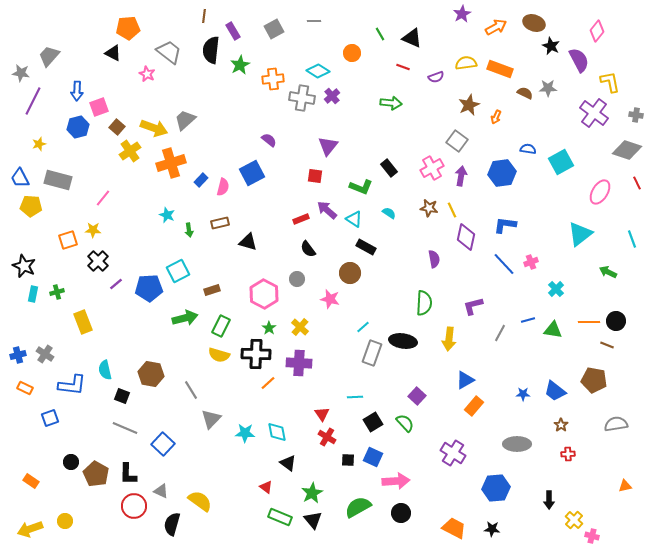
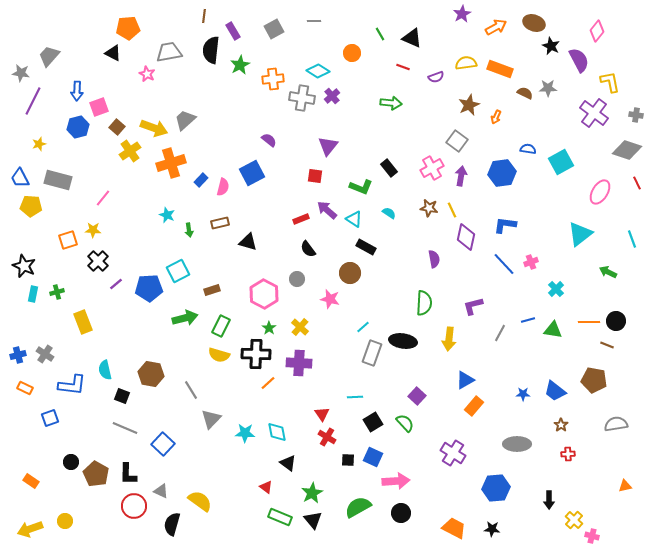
gray trapezoid at (169, 52): rotated 48 degrees counterclockwise
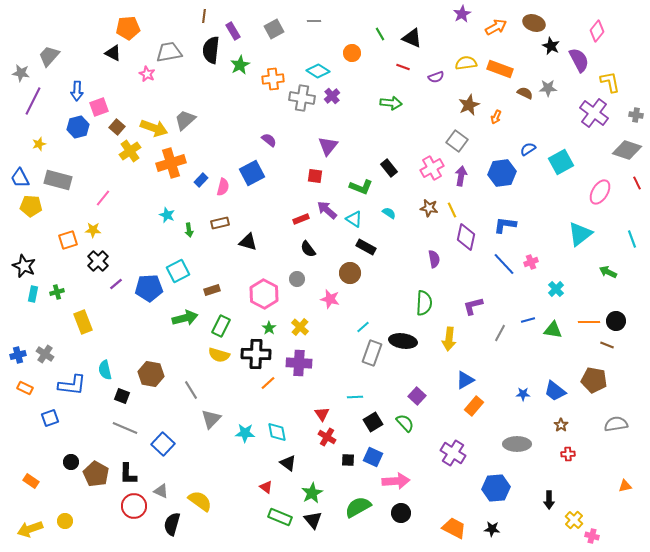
blue semicircle at (528, 149): rotated 42 degrees counterclockwise
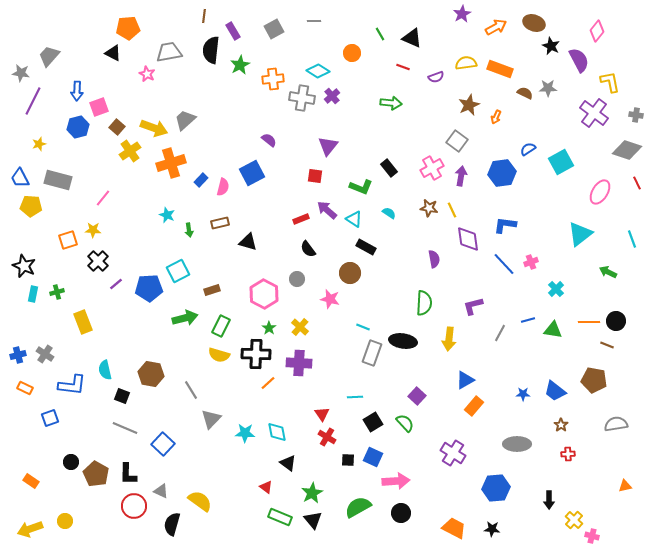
purple diamond at (466, 237): moved 2 px right, 2 px down; rotated 20 degrees counterclockwise
cyan line at (363, 327): rotated 64 degrees clockwise
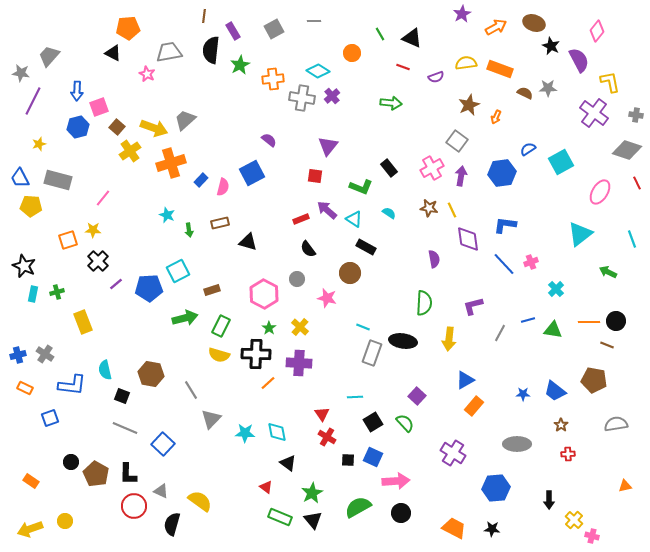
pink star at (330, 299): moved 3 px left, 1 px up
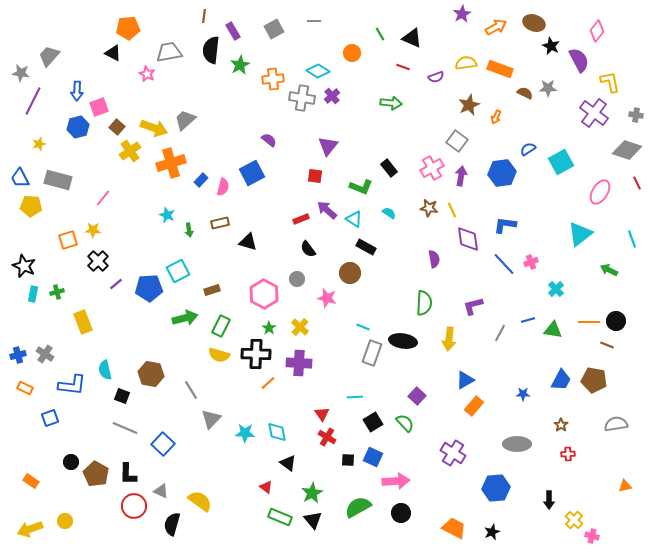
green arrow at (608, 272): moved 1 px right, 2 px up
blue trapezoid at (555, 391): moved 6 px right, 11 px up; rotated 100 degrees counterclockwise
black star at (492, 529): moved 3 px down; rotated 28 degrees counterclockwise
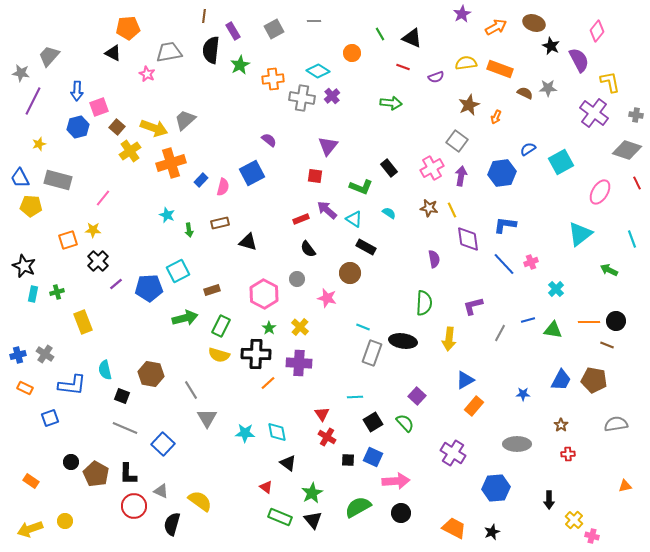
gray triangle at (211, 419): moved 4 px left, 1 px up; rotated 15 degrees counterclockwise
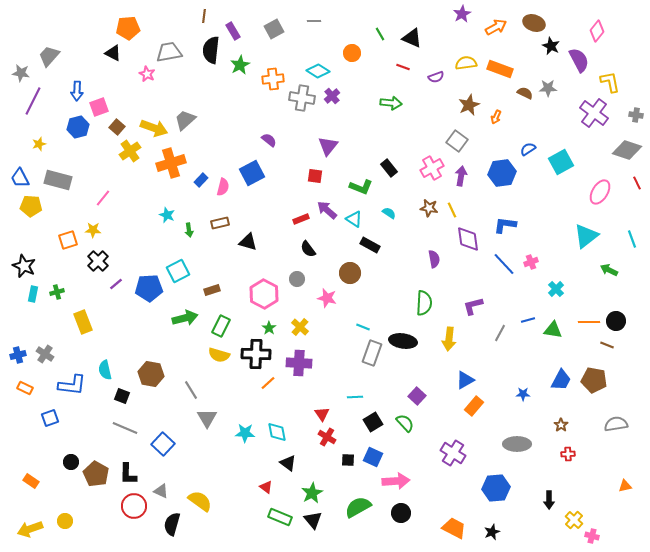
cyan triangle at (580, 234): moved 6 px right, 2 px down
black rectangle at (366, 247): moved 4 px right, 2 px up
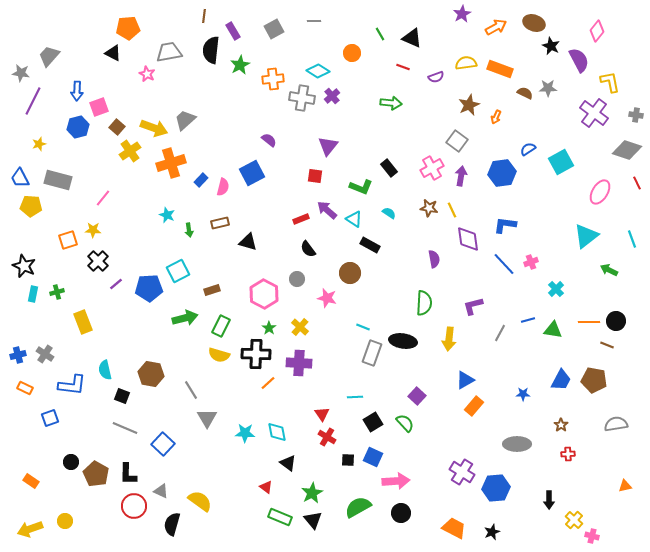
purple cross at (453, 453): moved 9 px right, 19 px down
